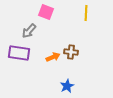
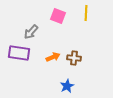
pink square: moved 12 px right, 4 px down
gray arrow: moved 2 px right, 1 px down
brown cross: moved 3 px right, 6 px down
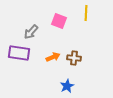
pink square: moved 1 px right, 5 px down
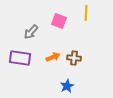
purple rectangle: moved 1 px right, 5 px down
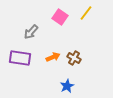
yellow line: rotated 35 degrees clockwise
pink square: moved 1 px right, 4 px up; rotated 14 degrees clockwise
brown cross: rotated 24 degrees clockwise
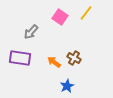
orange arrow: moved 1 px right, 5 px down; rotated 120 degrees counterclockwise
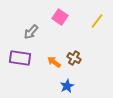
yellow line: moved 11 px right, 8 px down
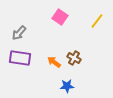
gray arrow: moved 12 px left, 1 px down
blue star: rotated 24 degrees clockwise
